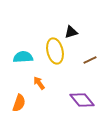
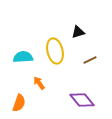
black triangle: moved 7 px right
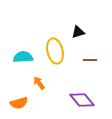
brown line: rotated 24 degrees clockwise
orange semicircle: rotated 54 degrees clockwise
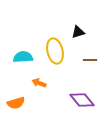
orange arrow: rotated 32 degrees counterclockwise
orange semicircle: moved 3 px left
